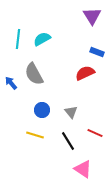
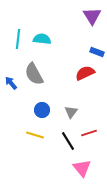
cyan semicircle: rotated 36 degrees clockwise
gray triangle: rotated 16 degrees clockwise
red line: moved 6 px left; rotated 42 degrees counterclockwise
pink triangle: moved 1 px left, 1 px up; rotated 18 degrees clockwise
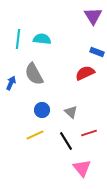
purple triangle: moved 1 px right
blue arrow: rotated 64 degrees clockwise
gray triangle: rotated 24 degrees counterclockwise
yellow line: rotated 42 degrees counterclockwise
black line: moved 2 px left
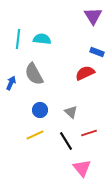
blue circle: moved 2 px left
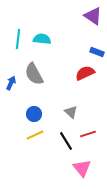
purple triangle: rotated 24 degrees counterclockwise
blue circle: moved 6 px left, 4 px down
red line: moved 1 px left, 1 px down
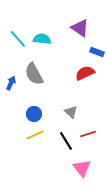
purple triangle: moved 13 px left, 12 px down
cyan line: rotated 48 degrees counterclockwise
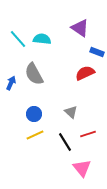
black line: moved 1 px left, 1 px down
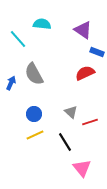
purple triangle: moved 3 px right, 2 px down
cyan semicircle: moved 15 px up
red line: moved 2 px right, 12 px up
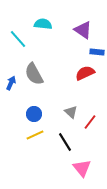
cyan semicircle: moved 1 px right
blue rectangle: rotated 16 degrees counterclockwise
red line: rotated 35 degrees counterclockwise
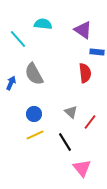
red semicircle: rotated 108 degrees clockwise
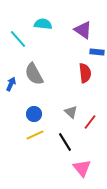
blue arrow: moved 1 px down
